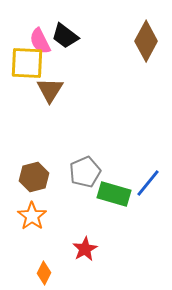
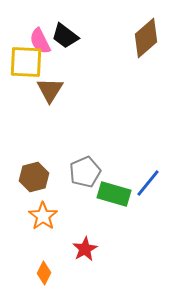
brown diamond: moved 3 px up; rotated 21 degrees clockwise
yellow square: moved 1 px left, 1 px up
orange star: moved 11 px right
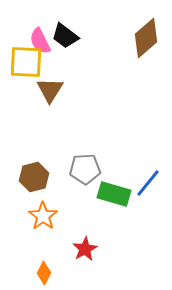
gray pentagon: moved 3 px up; rotated 20 degrees clockwise
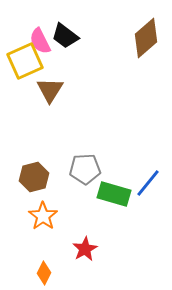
yellow square: moved 1 px left, 1 px up; rotated 27 degrees counterclockwise
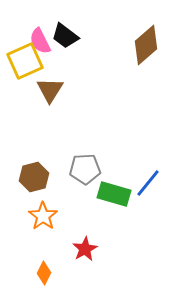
brown diamond: moved 7 px down
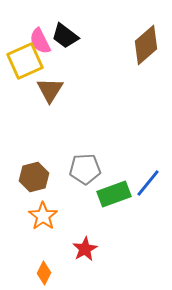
green rectangle: rotated 36 degrees counterclockwise
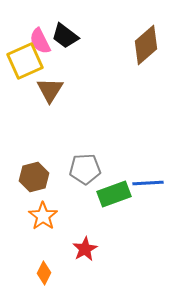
blue line: rotated 48 degrees clockwise
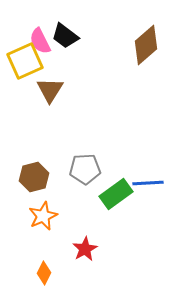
green rectangle: moved 2 px right; rotated 16 degrees counterclockwise
orange star: rotated 12 degrees clockwise
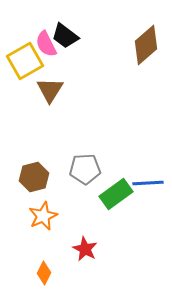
pink semicircle: moved 6 px right, 3 px down
yellow square: rotated 6 degrees counterclockwise
red star: rotated 15 degrees counterclockwise
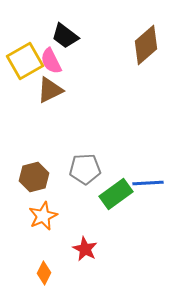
pink semicircle: moved 5 px right, 17 px down
brown triangle: rotated 32 degrees clockwise
